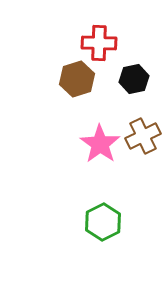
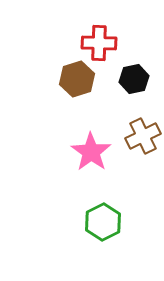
pink star: moved 9 px left, 8 px down
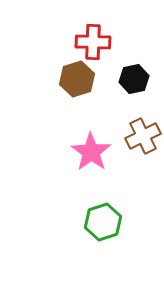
red cross: moved 6 px left, 1 px up
green hexagon: rotated 9 degrees clockwise
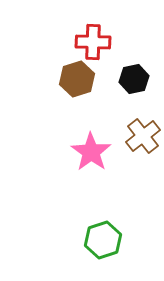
brown cross: rotated 12 degrees counterclockwise
green hexagon: moved 18 px down
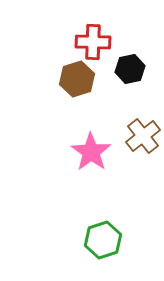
black hexagon: moved 4 px left, 10 px up
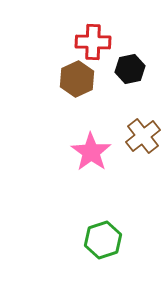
brown hexagon: rotated 8 degrees counterclockwise
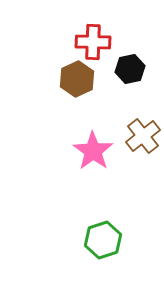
pink star: moved 2 px right, 1 px up
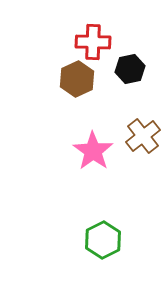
green hexagon: rotated 9 degrees counterclockwise
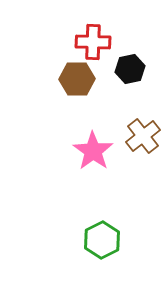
brown hexagon: rotated 24 degrees clockwise
green hexagon: moved 1 px left
